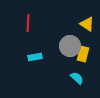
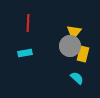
yellow triangle: moved 13 px left, 8 px down; rotated 35 degrees clockwise
cyan rectangle: moved 10 px left, 4 px up
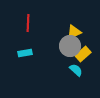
yellow triangle: rotated 28 degrees clockwise
yellow rectangle: rotated 35 degrees clockwise
cyan semicircle: moved 1 px left, 8 px up
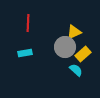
gray circle: moved 5 px left, 1 px down
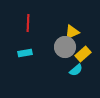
yellow triangle: moved 2 px left
cyan semicircle: rotated 96 degrees clockwise
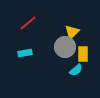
red line: rotated 48 degrees clockwise
yellow triangle: rotated 21 degrees counterclockwise
yellow rectangle: rotated 49 degrees counterclockwise
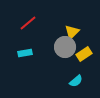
yellow rectangle: moved 1 px right; rotated 56 degrees clockwise
cyan semicircle: moved 11 px down
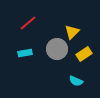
gray circle: moved 8 px left, 2 px down
cyan semicircle: rotated 64 degrees clockwise
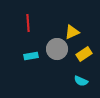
red line: rotated 54 degrees counterclockwise
yellow triangle: rotated 21 degrees clockwise
cyan rectangle: moved 6 px right, 3 px down
cyan semicircle: moved 5 px right
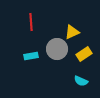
red line: moved 3 px right, 1 px up
